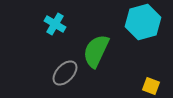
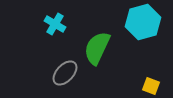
green semicircle: moved 1 px right, 3 px up
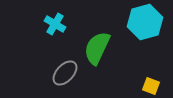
cyan hexagon: moved 2 px right
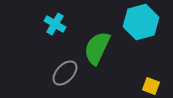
cyan hexagon: moved 4 px left
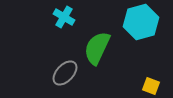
cyan cross: moved 9 px right, 7 px up
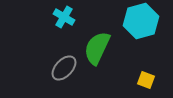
cyan hexagon: moved 1 px up
gray ellipse: moved 1 px left, 5 px up
yellow square: moved 5 px left, 6 px up
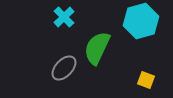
cyan cross: rotated 15 degrees clockwise
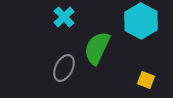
cyan hexagon: rotated 16 degrees counterclockwise
gray ellipse: rotated 16 degrees counterclockwise
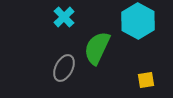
cyan hexagon: moved 3 px left
yellow square: rotated 30 degrees counterclockwise
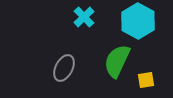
cyan cross: moved 20 px right
green semicircle: moved 20 px right, 13 px down
